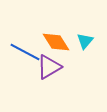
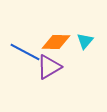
orange diamond: rotated 56 degrees counterclockwise
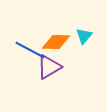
cyan triangle: moved 1 px left, 5 px up
blue line: moved 5 px right, 2 px up
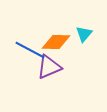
cyan triangle: moved 2 px up
purple triangle: rotated 8 degrees clockwise
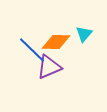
blue line: moved 2 px right; rotated 16 degrees clockwise
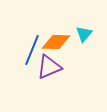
blue line: rotated 68 degrees clockwise
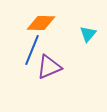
cyan triangle: moved 4 px right
orange diamond: moved 15 px left, 19 px up
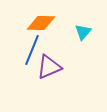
cyan triangle: moved 5 px left, 2 px up
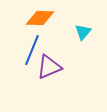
orange diamond: moved 1 px left, 5 px up
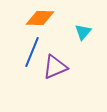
blue line: moved 2 px down
purple triangle: moved 6 px right
